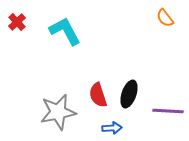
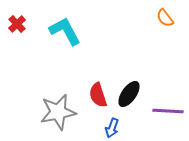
red cross: moved 2 px down
black ellipse: rotated 16 degrees clockwise
blue arrow: rotated 114 degrees clockwise
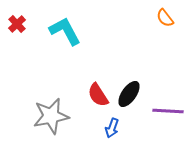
red semicircle: rotated 15 degrees counterclockwise
gray star: moved 7 px left, 4 px down
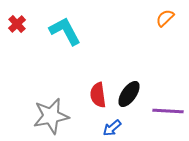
orange semicircle: rotated 84 degrees clockwise
red semicircle: rotated 25 degrees clockwise
blue arrow: rotated 30 degrees clockwise
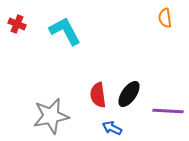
orange semicircle: rotated 54 degrees counterclockwise
red cross: rotated 24 degrees counterclockwise
blue arrow: rotated 66 degrees clockwise
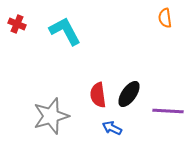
gray star: rotated 6 degrees counterclockwise
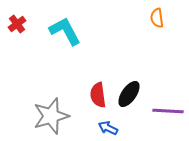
orange semicircle: moved 8 px left
red cross: rotated 30 degrees clockwise
blue arrow: moved 4 px left
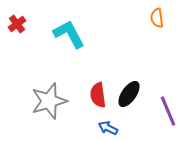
cyan L-shape: moved 4 px right, 3 px down
purple line: rotated 64 degrees clockwise
gray star: moved 2 px left, 15 px up
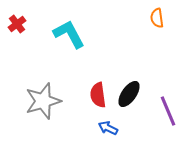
gray star: moved 6 px left
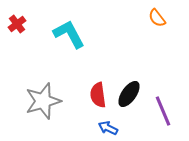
orange semicircle: rotated 30 degrees counterclockwise
purple line: moved 5 px left
